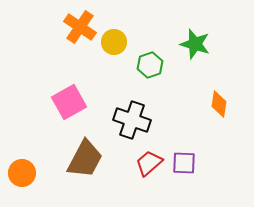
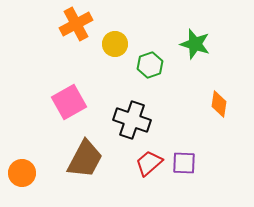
orange cross: moved 4 px left, 3 px up; rotated 28 degrees clockwise
yellow circle: moved 1 px right, 2 px down
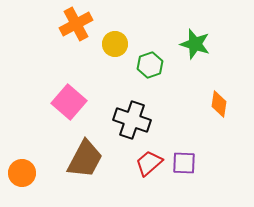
pink square: rotated 20 degrees counterclockwise
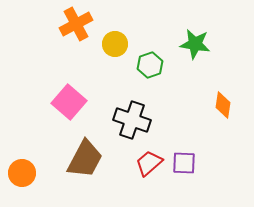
green star: rotated 8 degrees counterclockwise
orange diamond: moved 4 px right, 1 px down
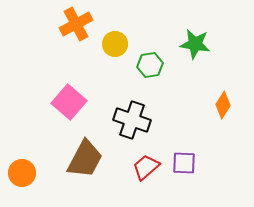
green hexagon: rotated 10 degrees clockwise
orange diamond: rotated 24 degrees clockwise
red trapezoid: moved 3 px left, 4 px down
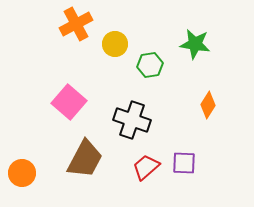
orange diamond: moved 15 px left
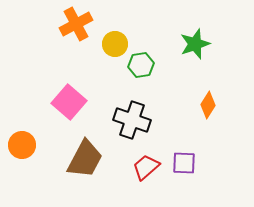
green star: rotated 28 degrees counterclockwise
green hexagon: moved 9 px left
orange circle: moved 28 px up
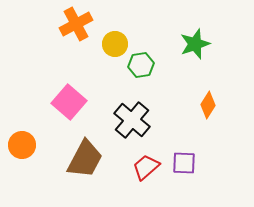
black cross: rotated 21 degrees clockwise
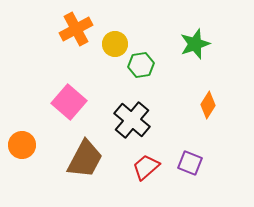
orange cross: moved 5 px down
purple square: moved 6 px right; rotated 20 degrees clockwise
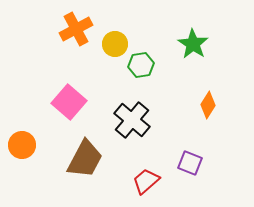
green star: moved 2 px left; rotated 20 degrees counterclockwise
red trapezoid: moved 14 px down
